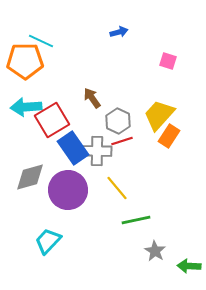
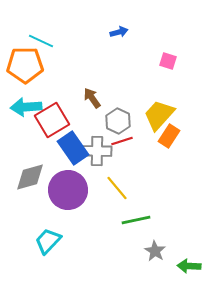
orange pentagon: moved 4 px down
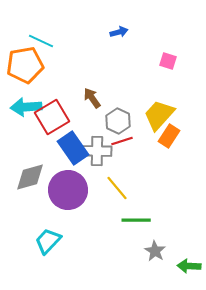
orange pentagon: rotated 9 degrees counterclockwise
red square: moved 3 px up
green line: rotated 12 degrees clockwise
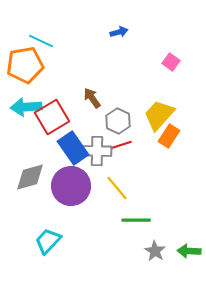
pink square: moved 3 px right, 1 px down; rotated 18 degrees clockwise
red line: moved 1 px left, 4 px down
purple circle: moved 3 px right, 4 px up
green arrow: moved 15 px up
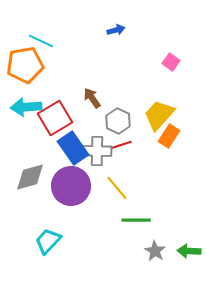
blue arrow: moved 3 px left, 2 px up
red square: moved 3 px right, 1 px down
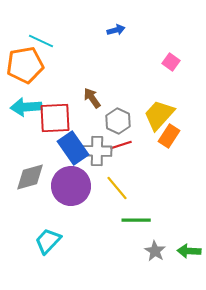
red square: rotated 28 degrees clockwise
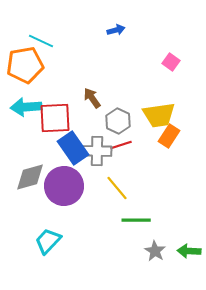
yellow trapezoid: rotated 140 degrees counterclockwise
purple circle: moved 7 px left
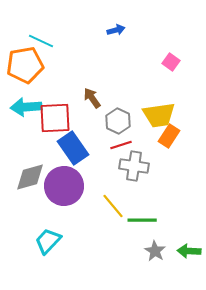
gray cross: moved 37 px right, 15 px down; rotated 8 degrees clockwise
yellow line: moved 4 px left, 18 px down
green line: moved 6 px right
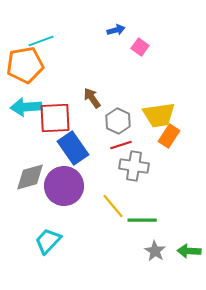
cyan line: rotated 45 degrees counterclockwise
pink square: moved 31 px left, 15 px up
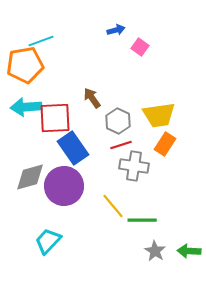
orange rectangle: moved 4 px left, 8 px down
